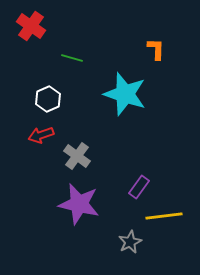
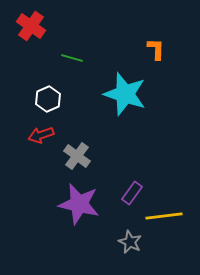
purple rectangle: moved 7 px left, 6 px down
gray star: rotated 20 degrees counterclockwise
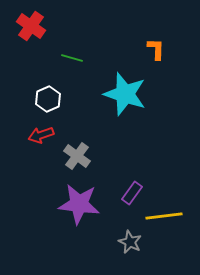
purple star: rotated 6 degrees counterclockwise
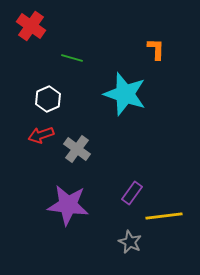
gray cross: moved 7 px up
purple star: moved 11 px left, 1 px down
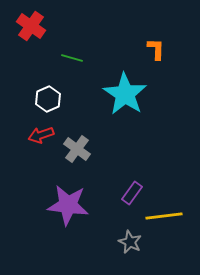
cyan star: rotated 15 degrees clockwise
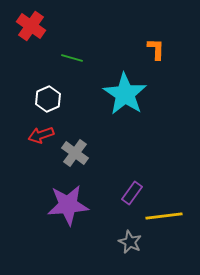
gray cross: moved 2 px left, 4 px down
purple star: rotated 12 degrees counterclockwise
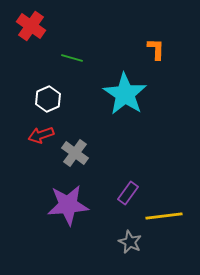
purple rectangle: moved 4 px left
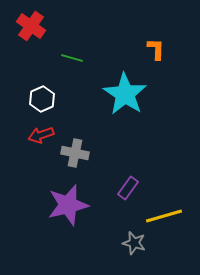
white hexagon: moved 6 px left
gray cross: rotated 24 degrees counterclockwise
purple rectangle: moved 5 px up
purple star: rotated 9 degrees counterclockwise
yellow line: rotated 9 degrees counterclockwise
gray star: moved 4 px right, 1 px down; rotated 10 degrees counterclockwise
